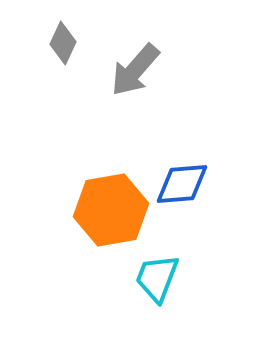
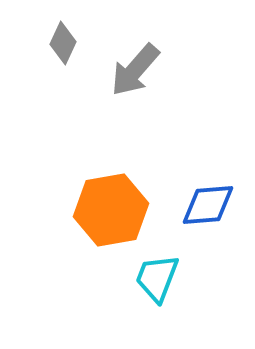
blue diamond: moved 26 px right, 21 px down
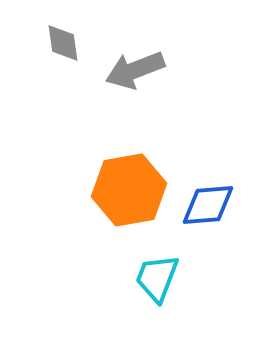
gray diamond: rotated 33 degrees counterclockwise
gray arrow: rotated 28 degrees clockwise
orange hexagon: moved 18 px right, 20 px up
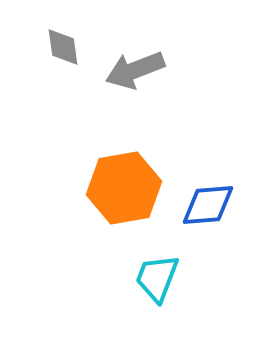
gray diamond: moved 4 px down
orange hexagon: moved 5 px left, 2 px up
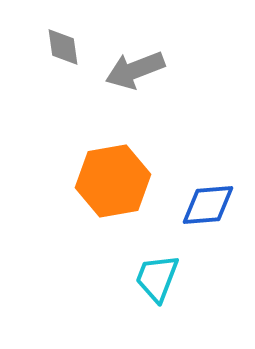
orange hexagon: moved 11 px left, 7 px up
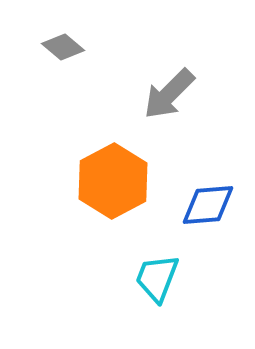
gray diamond: rotated 42 degrees counterclockwise
gray arrow: moved 34 px right, 24 px down; rotated 24 degrees counterclockwise
orange hexagon: rotated 18 degrees counterclockwise
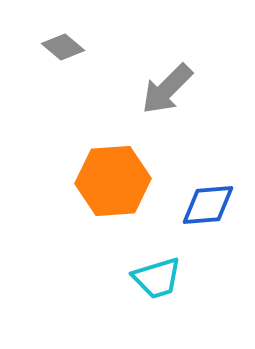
gray arrow: moved 2 px left, 5 px up
orange hexagon: rotated 24 degrees clockwise
cyan trapezoid: rotated 128 degrees counterclockwise
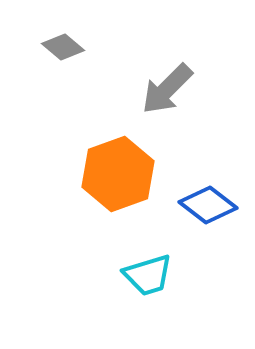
orange hexagon: moved 5 px right, 7 px up; rotated 16 degrees counterclockwise
blue diamond: rotated 42 degrees clockwise
cyan trapezoid: moved 9 px left, 3 px up
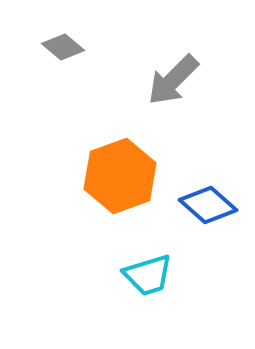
gray arrow: moved 6 px right, 9 px up
orange hexagon: moved 2 px right, 2 px down
blue diamond: rotated 4 degrees clockwise
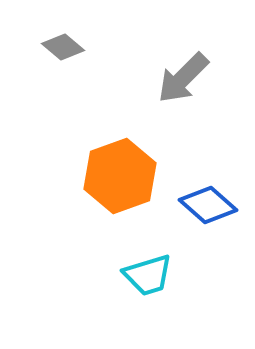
gray arrow: moved 10 px right, 2 px up
